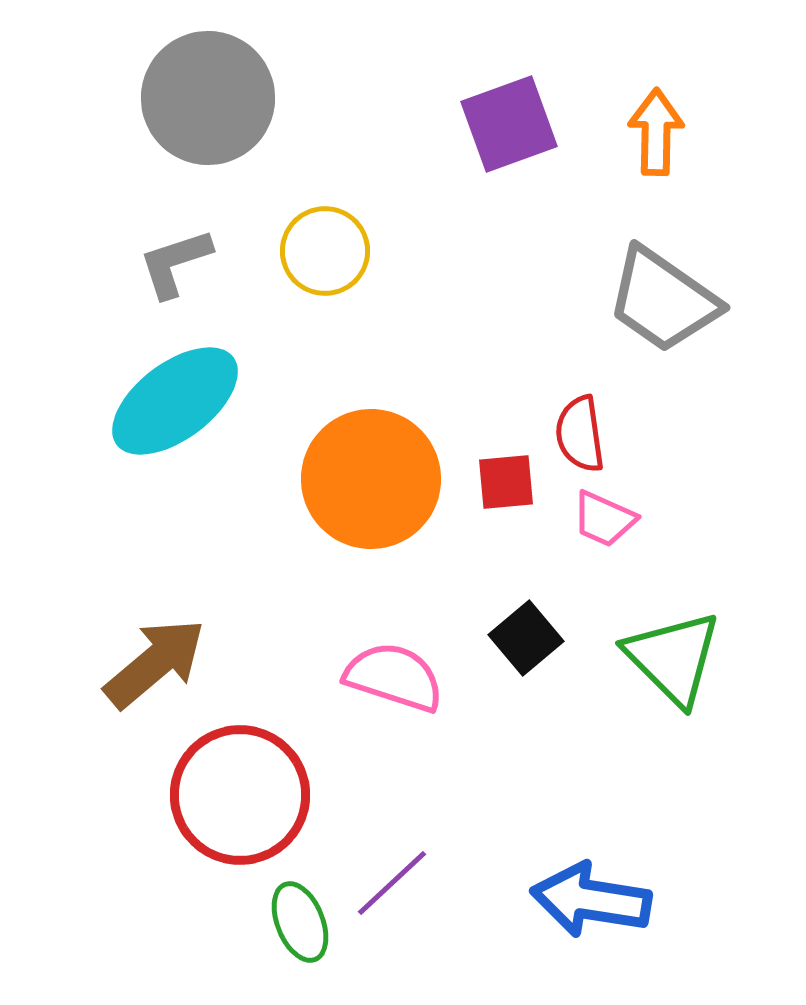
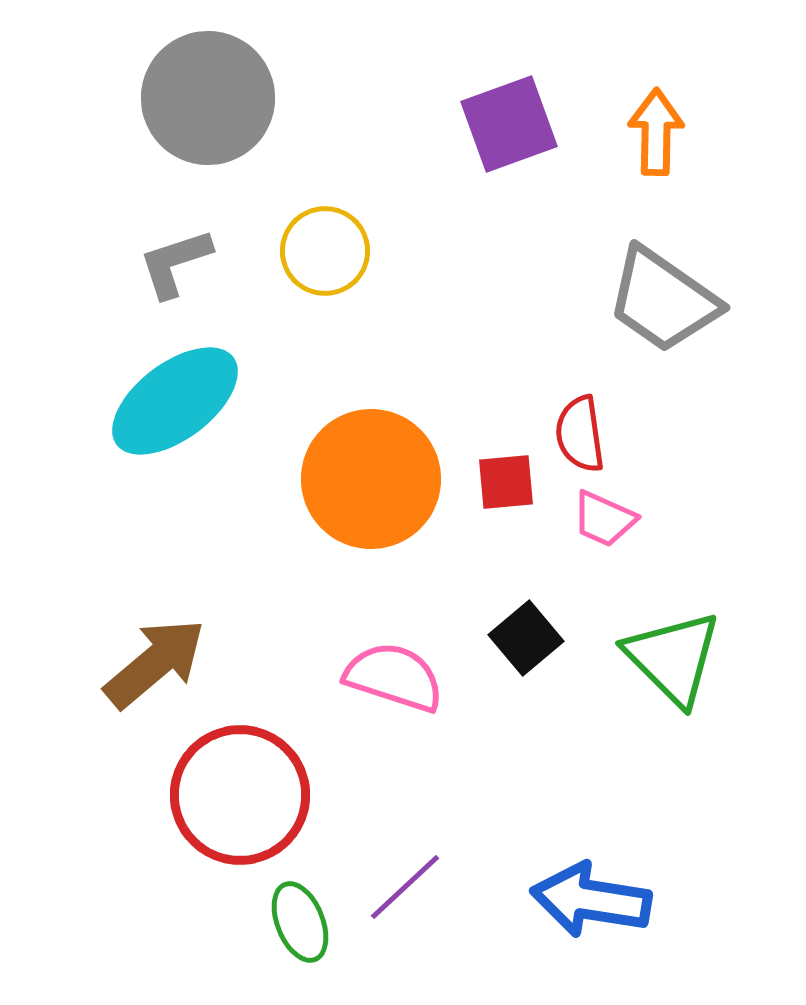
purple line: moved 13 px right, 4 px down
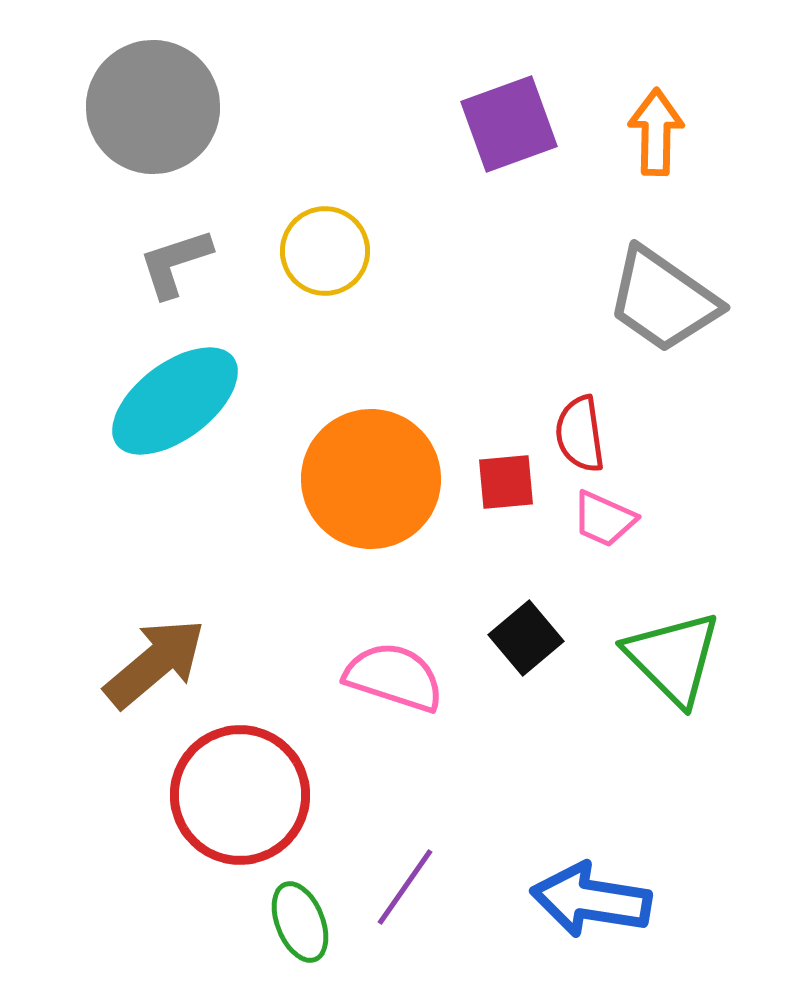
gray circle: moved 55 px left, 9 px down
purple line: rotated 12 degrees counterclockwise
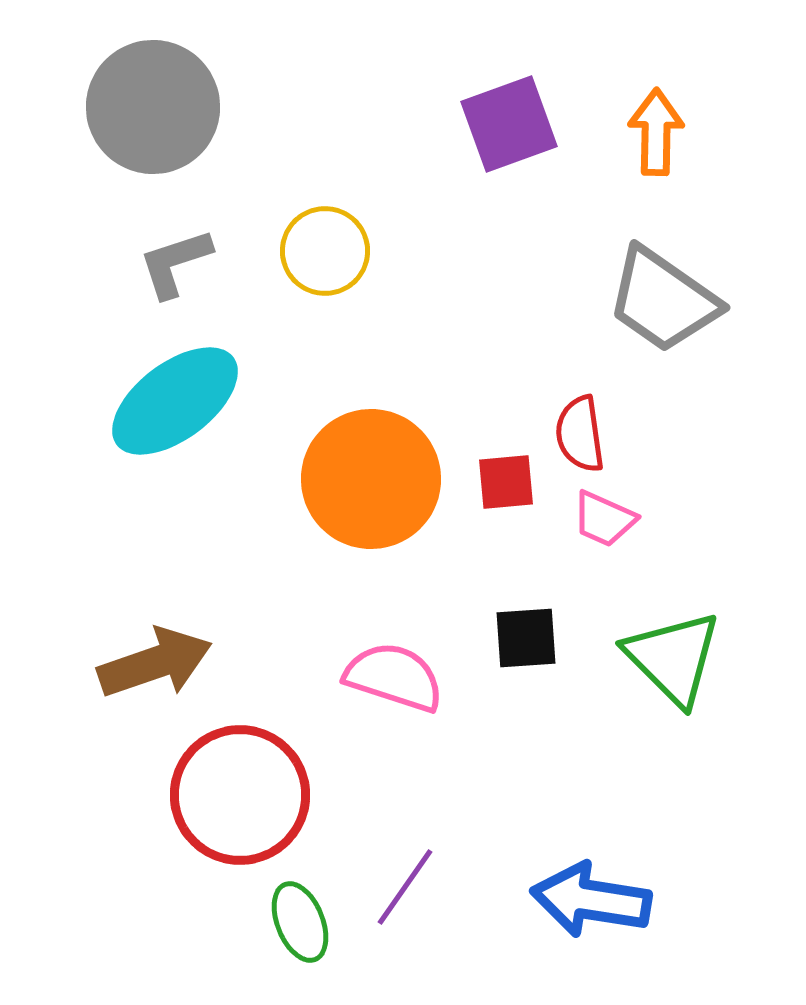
black square: rotated 36 degrees clockwise
brown arrow: rotated 21 degrees clockwise
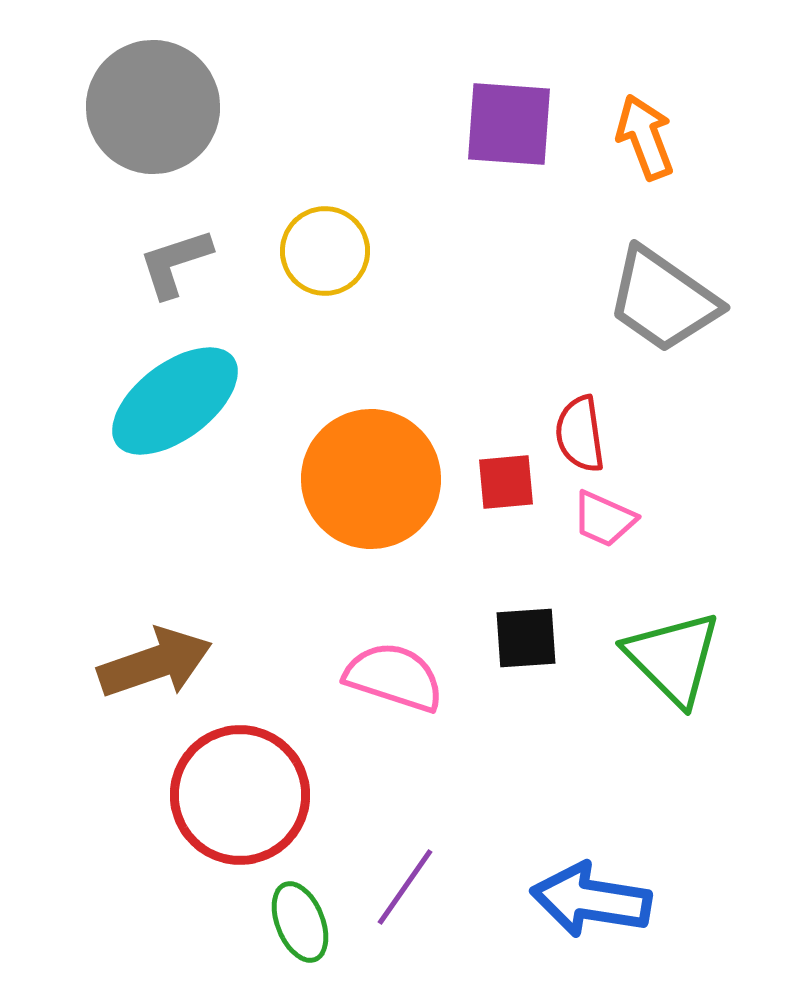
purple square: rotated 24 degrees clockwise
orange arrow: moved 11 px left, 5 px down; rotated 22 degrees counterclockwise
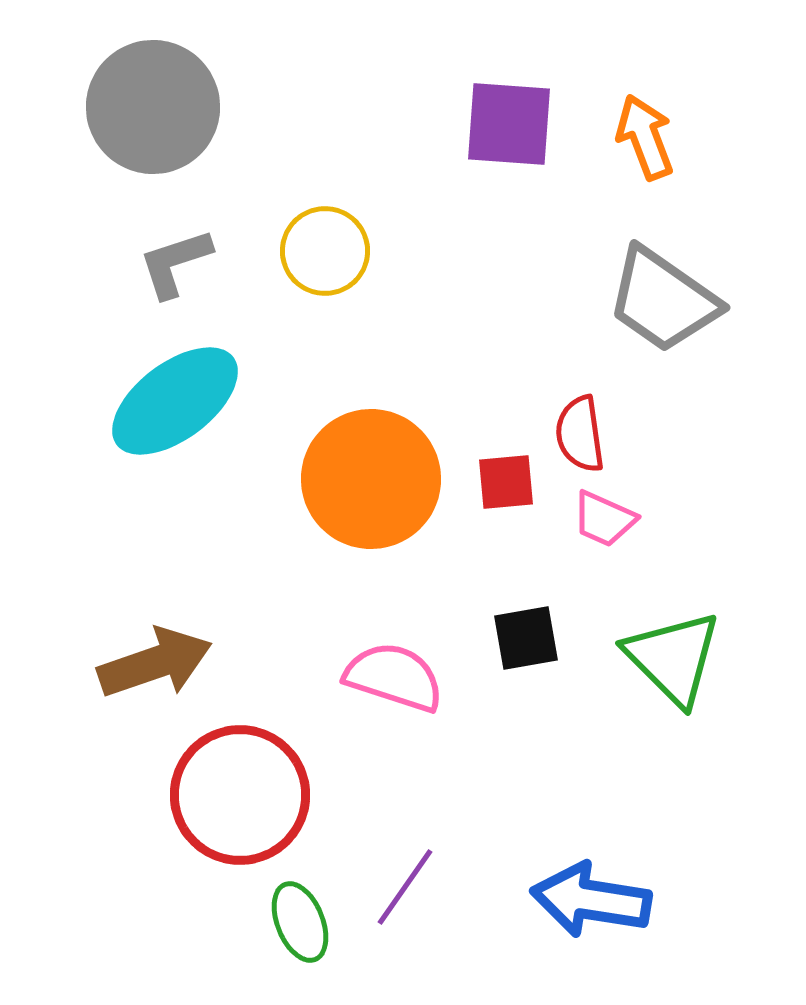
black square: rotated 6 degrees counterclockwise
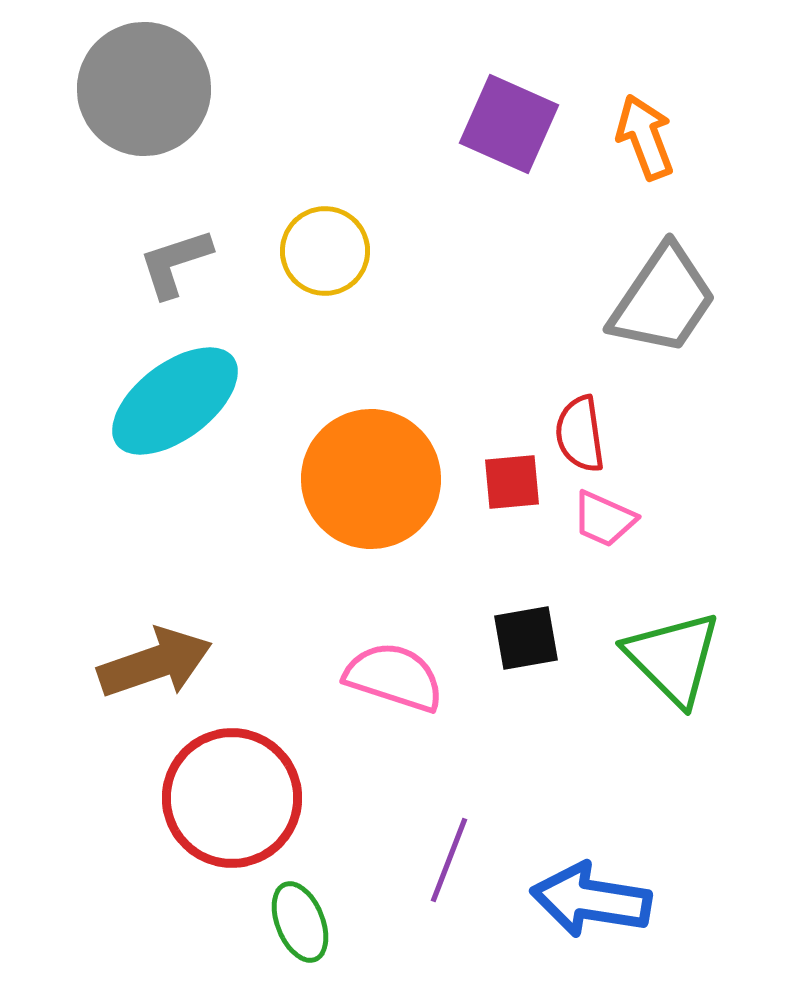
gray circle: moved 9 px left, 18 px up
purple square: rotated 20 degrees clockwise
gray trapezoid: rotated 91 degrees counterclockwise
red square: moved 6 px right
red circle: moved 8 px left, 3 px down
purple line: moved 44 px right, 27 px up; rotated 14 degrees counterclockwise
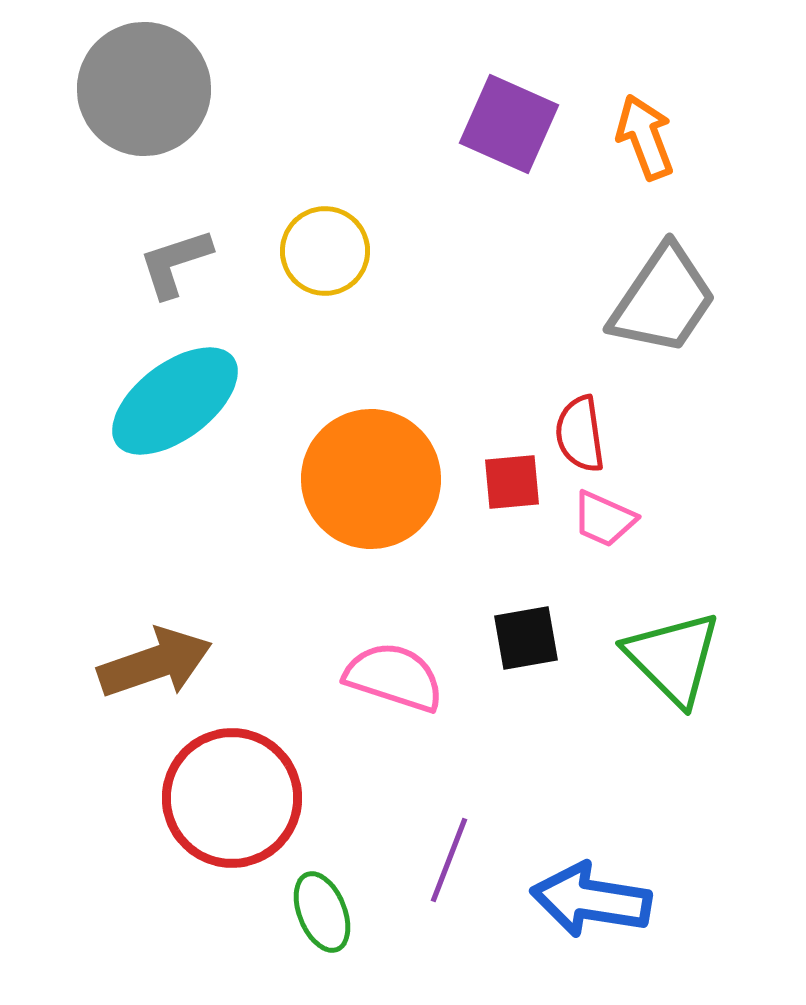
green ellipse: moved 22 px right, 10 px up
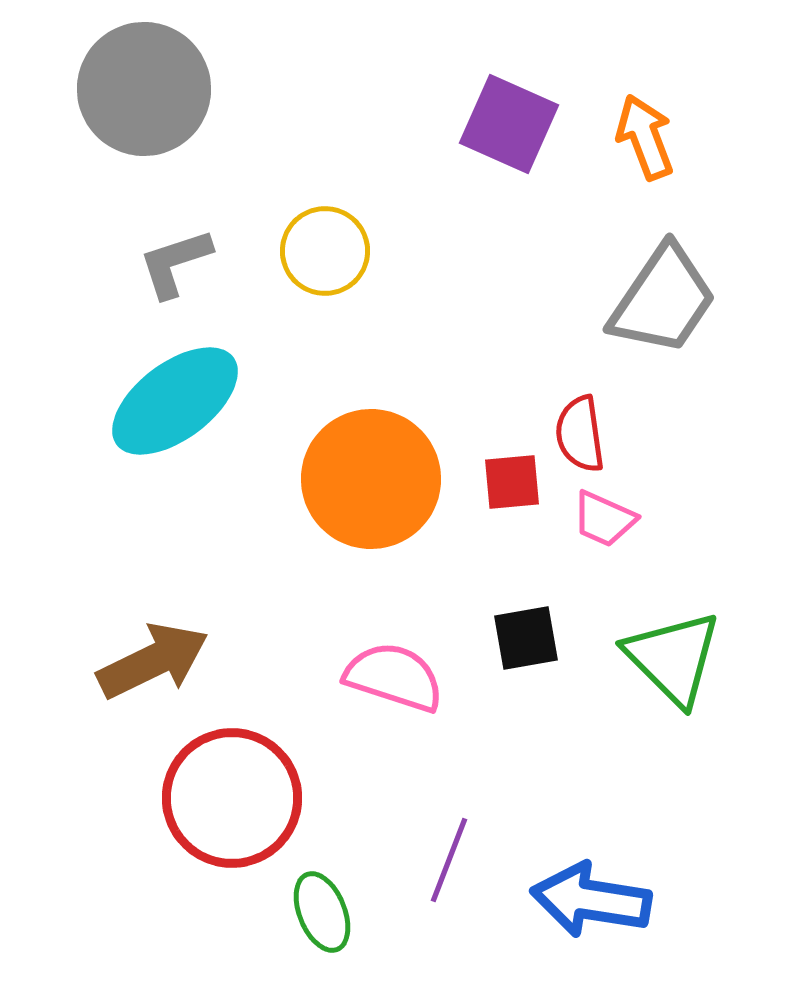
brown arrow: moved 2 px left, 2 px up; rotated 7 degrees counterclockwise
